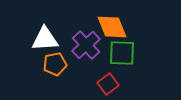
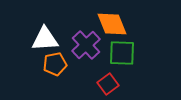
orange diamond: moved 3 px up
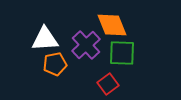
orange diamond: moved 1 px down
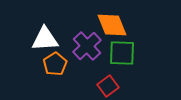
purple cross: moved 1 px right, 1 px down
orange pentagon: rotated 20 degrees counterclockwise
red square: moved 2 px down
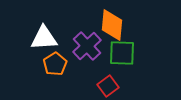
orange diamond: rotated 28 degrees clockwise
white triangle: moved 1 px left, 1 px up
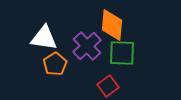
white triangle: rotated 12 degrees clockwise
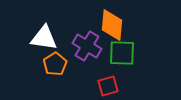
purple cross: rotated 16 degrees counterclockwise
red square: rotated 20 degrees clockwise
